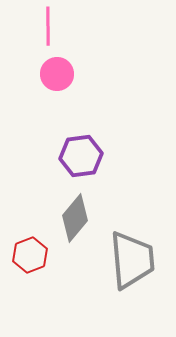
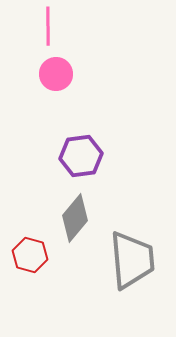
pink circle: moved 1 px left
red hexagon: rotated 24 degrees counterclockwise
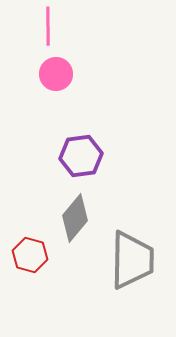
gray trapezoid: rotated 6 degrees clockwise
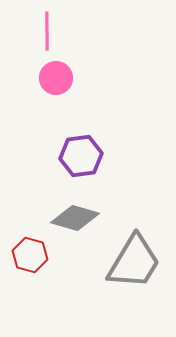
pink line: moved 1 px left, 5 px down
pink circle: moved 4 px down
gray diamond: rotated 66 degrees clockwise
gray trapezoid: moved 2 px right, 2 px down; rotated 30 degrees clockwise
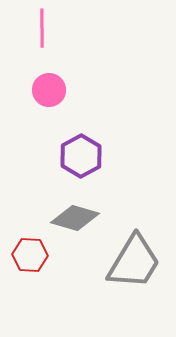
pink line: moved 5 px left, 3 px up
pink circle: moved 7 px left, 12 px down
purple hexagon: rotated 21 degrees counterclockwise
red hexagon: rotated 12 degrees counterclockwise
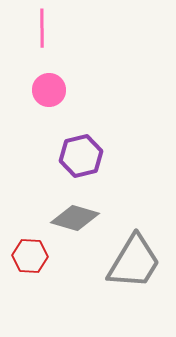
purple hexagon: rotated 15 degrees clockwise
red hexagon: moved 1 px down
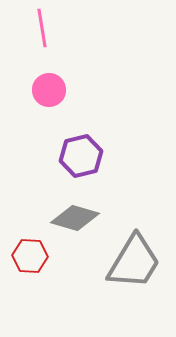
pink line: rotated 9 degrees counterclockwise
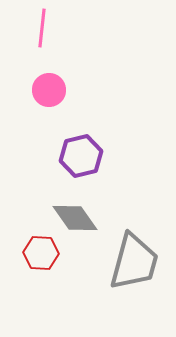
pink line: rotated 15 degrees clockwise
gray diamond: rotated 39 degrees clockwise
red hexagon: moved 11 px right, 3 px up
gray trapezoid: rotated 16 degrees counterclockwise
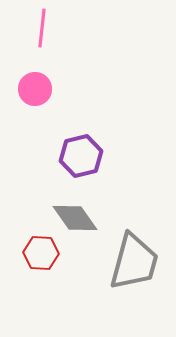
pink circle: moved 14 px left, 1 px up
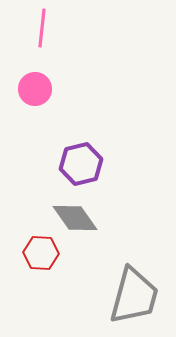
purple hexagon: moved 8 px down
gray trapezoid: moved 34 px down
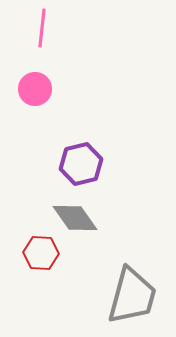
gray trapezoid: moved 2 px left
